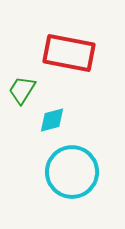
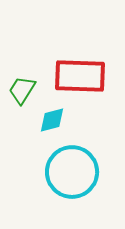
red rectangle: moved 11 px right, 23 px down; rotated 9 degrees counterclockwise
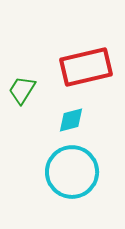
red rectangle: moved 6 px right, 9 px up; rotated 15 degrees counterclockwise
cyan diamond: moved 19 px right
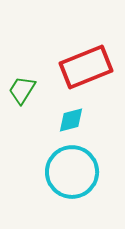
red rectangle: rotated 9 degrees counterclockwise
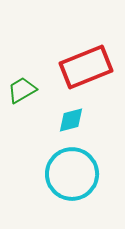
green trapezoid: rotated 28 degrees clockwise
cyan circle: moved 2 px down
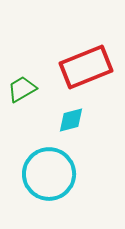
green trapezoid: moved 1 px up
cyan circle: moved 23 px left
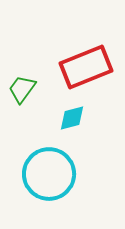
green trapezoid: rotated 24 degrees counterclockwise
cyan diamond: moved 1 px right, 2 px up
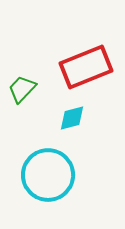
green trapezoid: rotated 8 degrees clockwise
cyan circle: moved 1 px left, 1 px down
